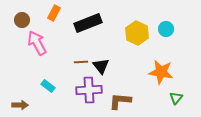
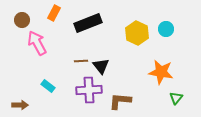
brown line: moved 1 px up
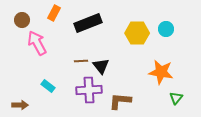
yellow hexagon: rotated 25 degrees counterclockwise
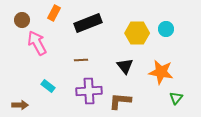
brown line: moved 1 px up
black triangle: moved 24 px right
purple cross: moved 1 px down
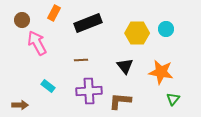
green triangle: moved 3 px left, 1 px down
